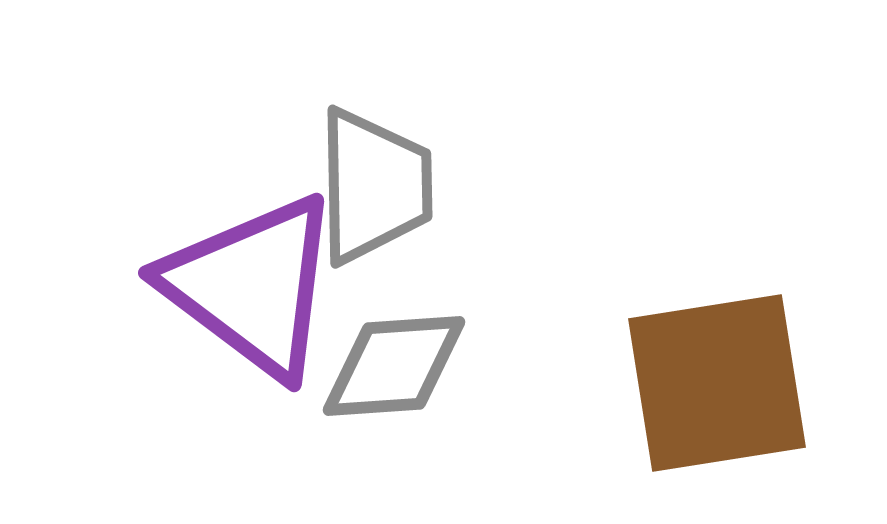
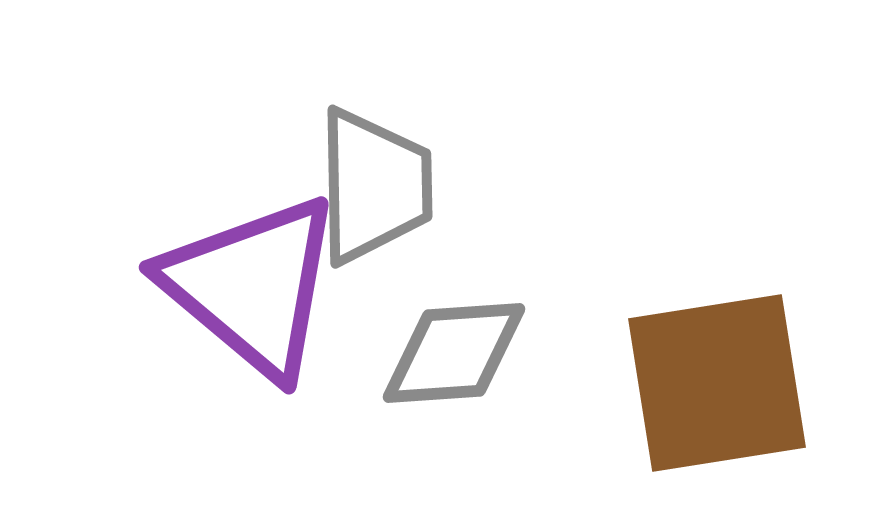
purple triangle: rotated 3 degrees clockwise
gray diamond: moved 60 px right, 13 px up
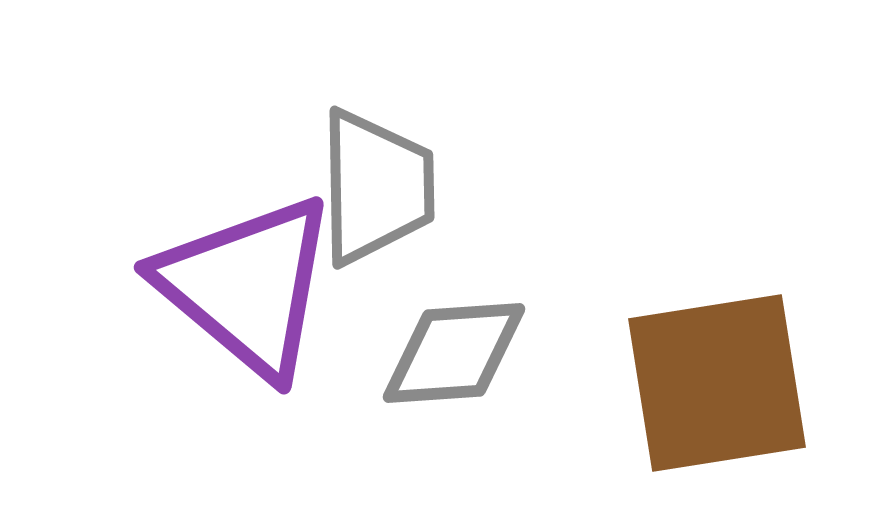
gray trapezoid: moved 2 px right, 1 px down
purple triangle: moved 5 px left
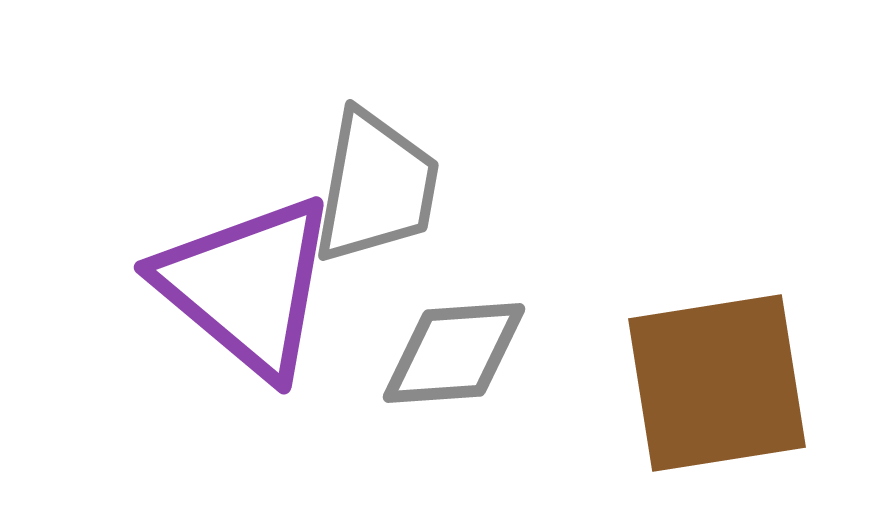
gray trapezoid: rotated 11 degrees clockwise
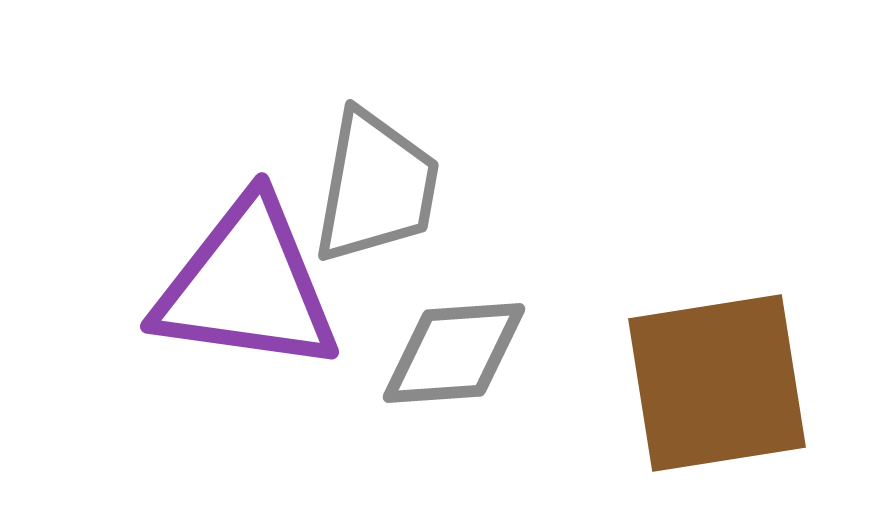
purple triangle: rotated 32 degrees counterclockwise
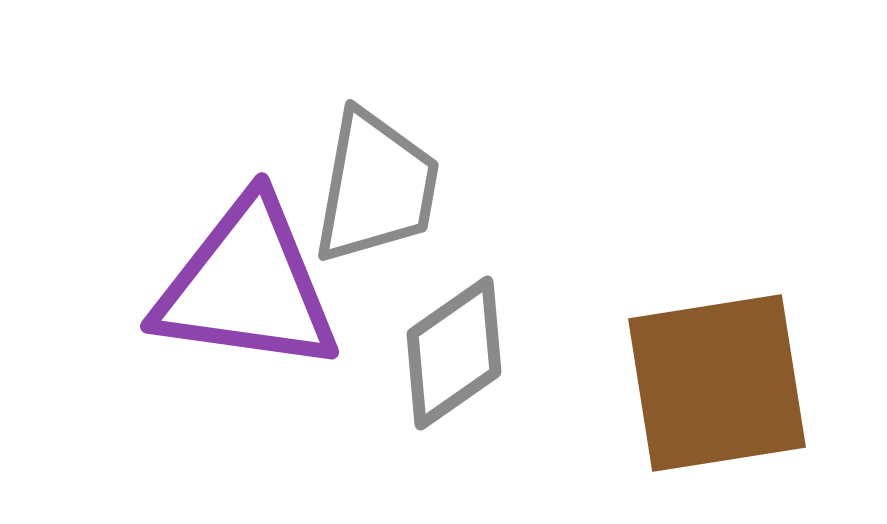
gray diamond: rotated 31 degrees counterclockwise
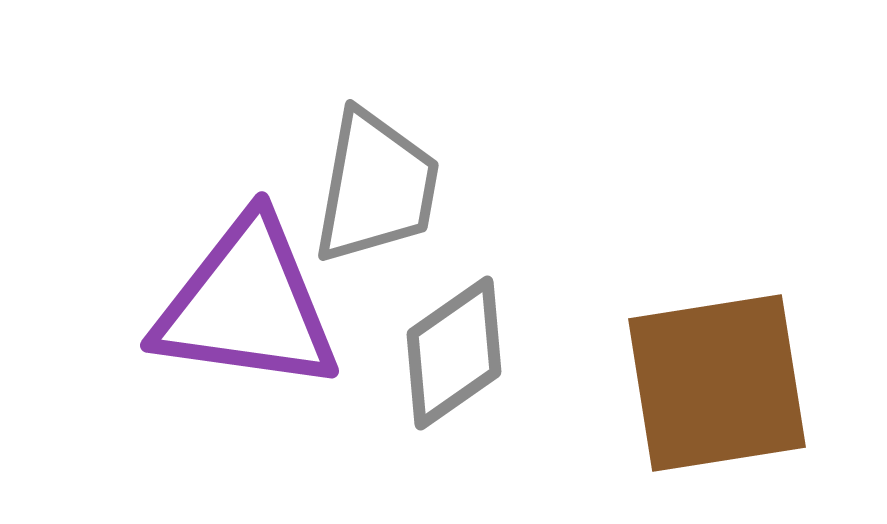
purple triangle: moved 19 px down
